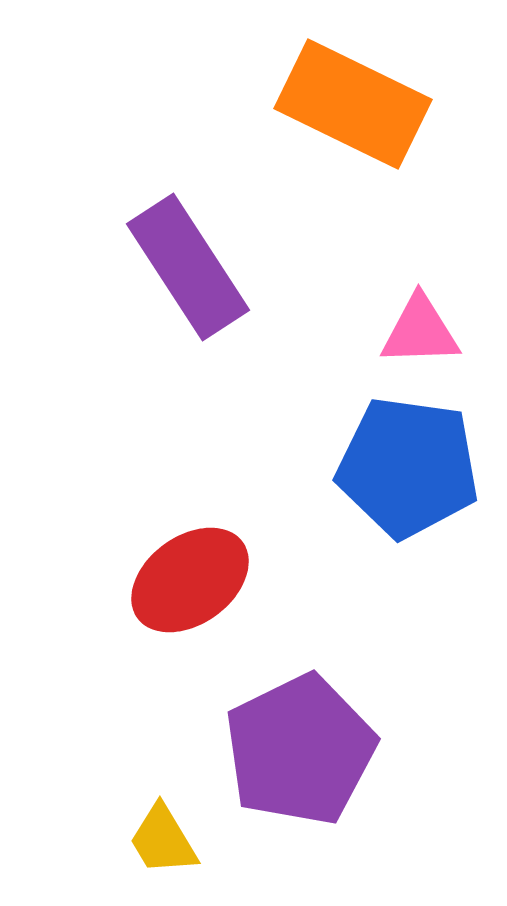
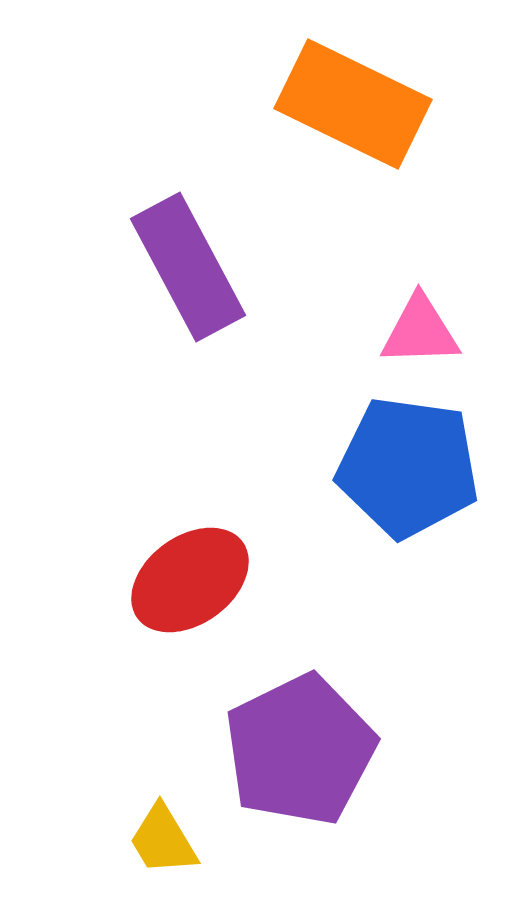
purple rectangle: rotated 5 degrees clockwise
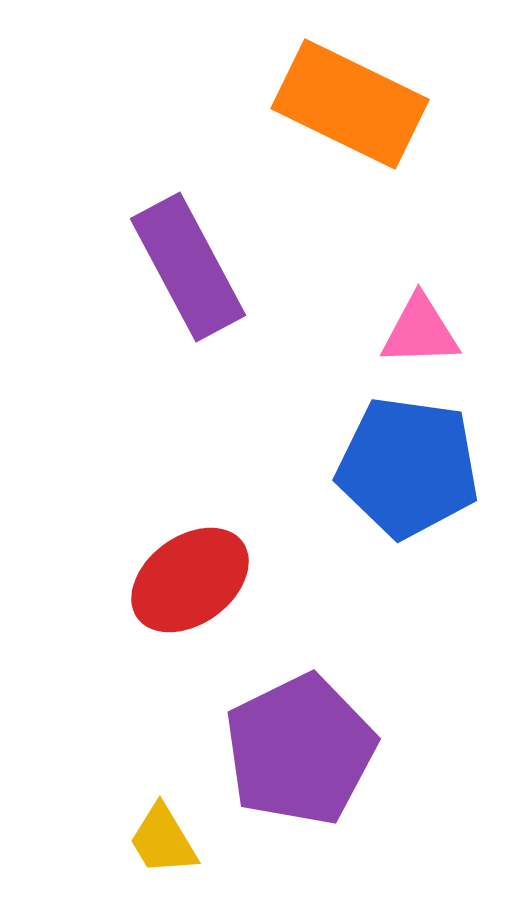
orange rectangle: moved 3 px left
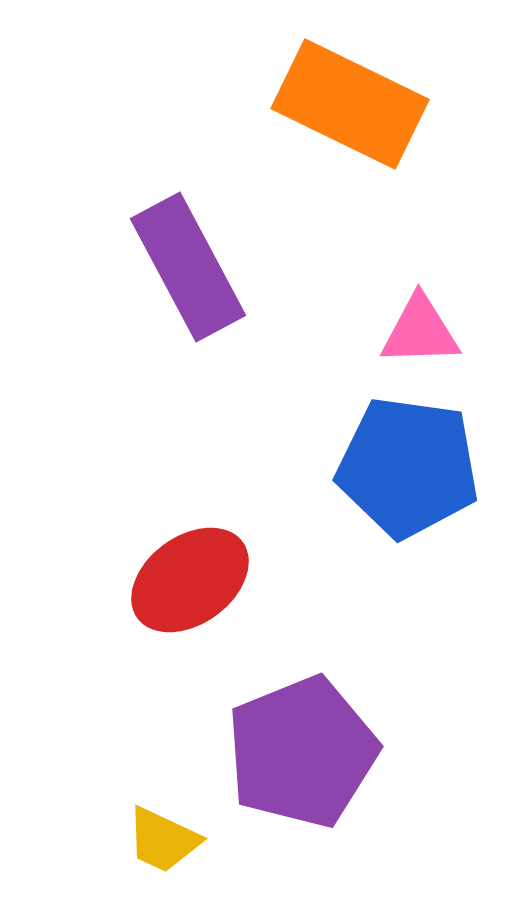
purple pentagon: moved 2 px right, 2 px down; rotated 4 degrees clockwise
yellow trapezoid: rotated 34 degrees counterclockwise
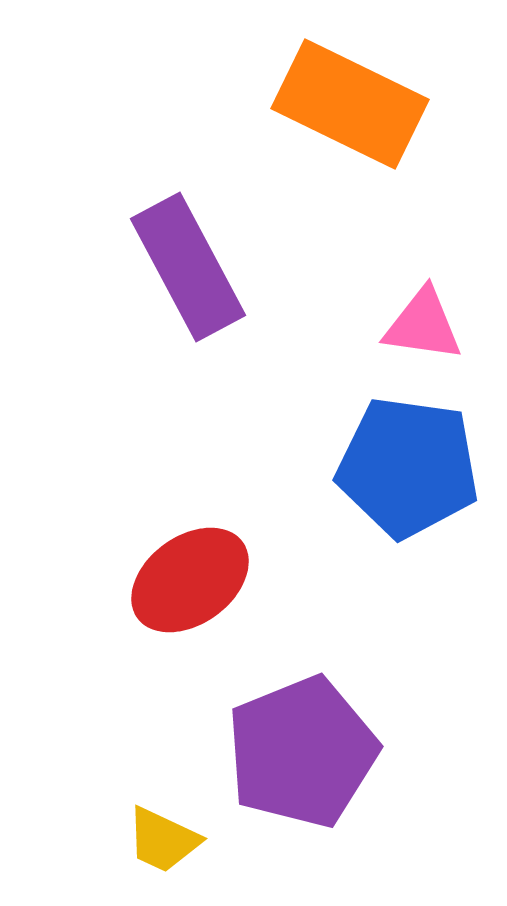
pink triangle: moved 3 px right, 6 px up; rotated 10 degrees clockwise
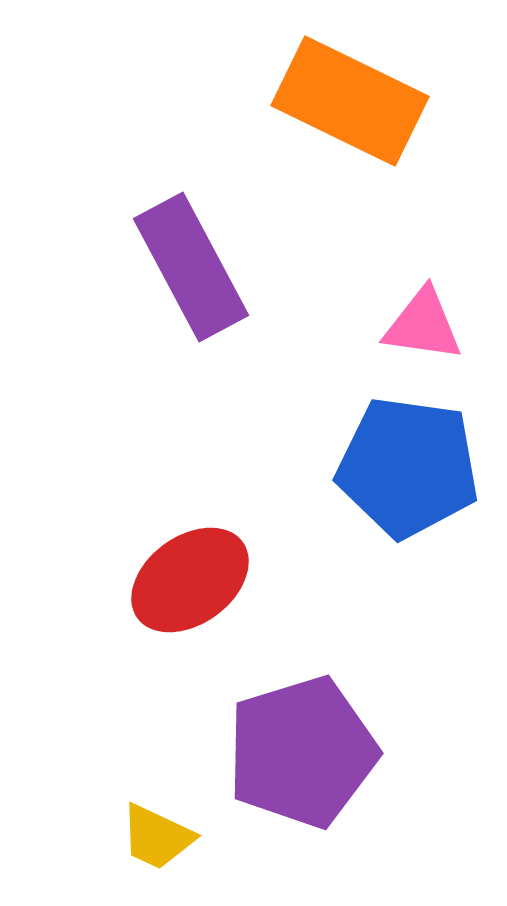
orange rectangle: moved 3 px up
purple rectangle: moved 3 px right
purple pentagon: rotated 5 degrees clockwise
yellow trapezoid: moved 6 px left, 3 px up
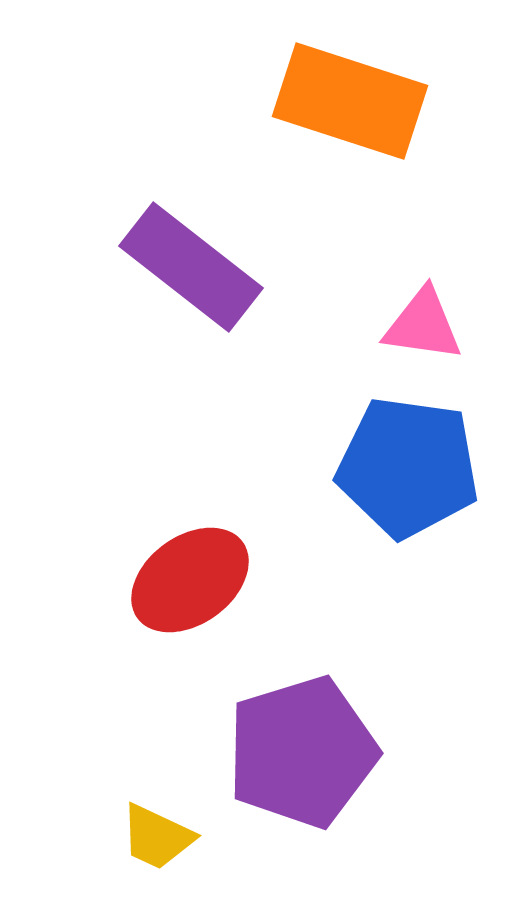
orange rectangle: rotated 8 degrees counterclockwise
purple rectangle: rotated 24 degrees counterclockwise
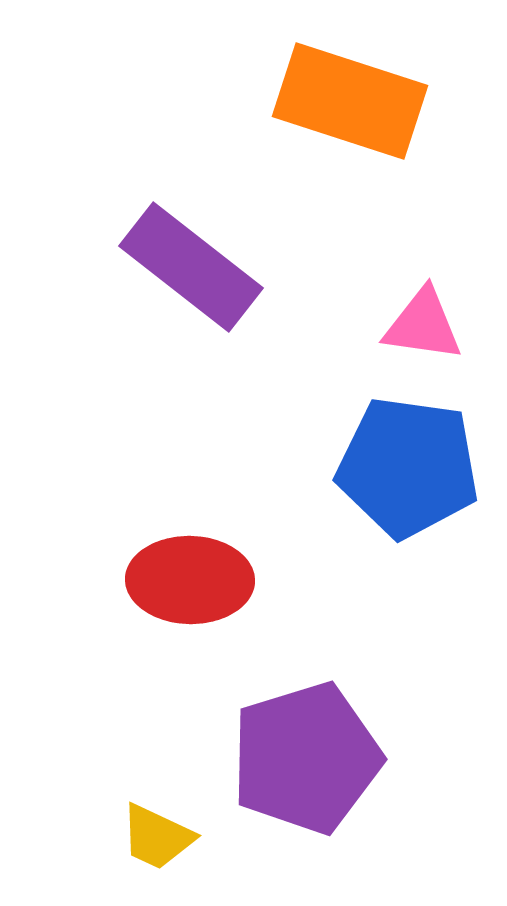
red ellipse: rotated 37 degrees clockwise
purple pentagon: moved 4 px right, 6 px down
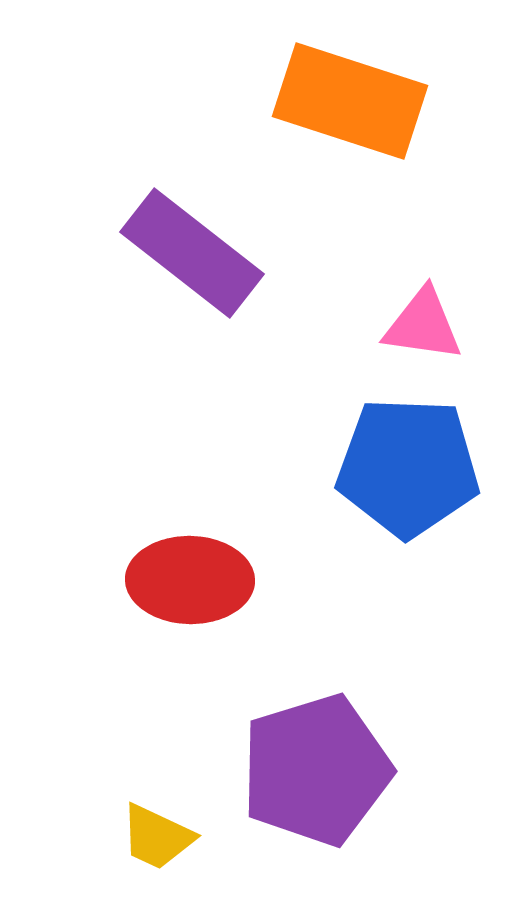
purple rectangle: moved 1 px right, 14 px up
blue pentagon: rotated 6 degrees counterclockwise
purple pentagon: moved 10 px right, 12 px down
